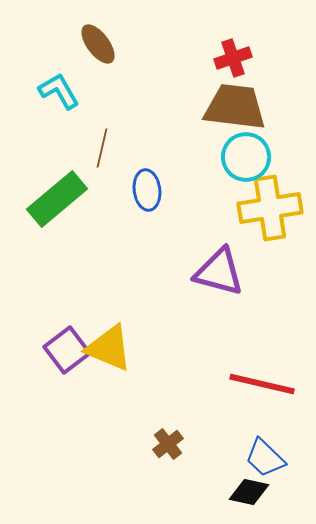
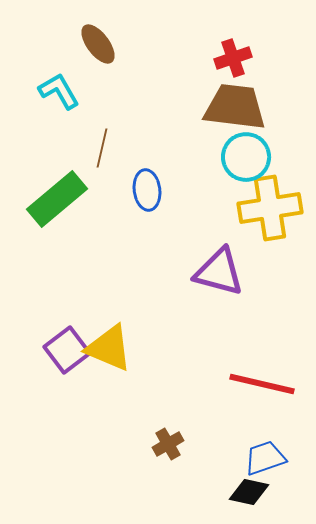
brown cross: rotated 8 degrees clockwise
blue trapezoid: rotated 117 degrees clockwise
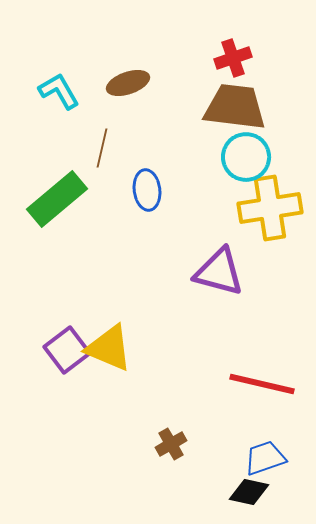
brown ellipse: moved 30 px right, 39 px down; rotated 72 degrees counterclockwise
brown cross: moved 3 px right
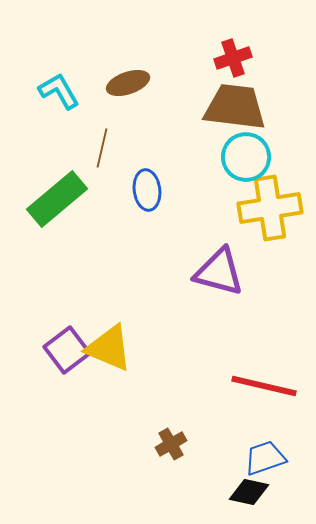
red line: moved 2 px right, 2 px down
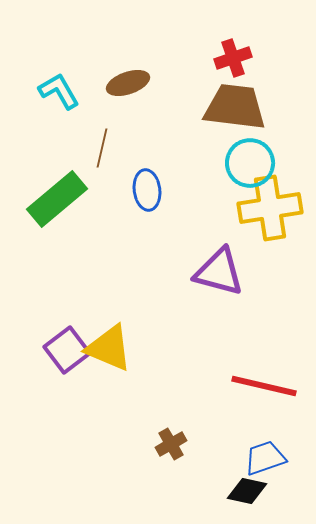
cyan circle: moved 4 px right, 6 px down
black diamond: moved 2 px left, 1 px up
